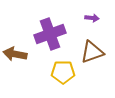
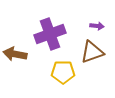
purple arrow: moved 5 px right, 8 px down
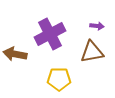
purple cross: rotated 8 degrees counterclockwise
brown triangle: rotated 10 degrees clockwise
yellow pentagon: moved 4 px left, 7 px down
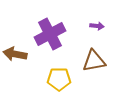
brown triangle: moved 2 px right, 9 px down
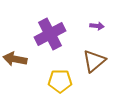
brown arrow: moved 5 px down
brown triangle: rotated 30 degrees counterclockwise
yellow pentagon: moved 1 px right, 2 px down
